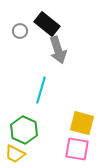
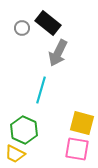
black rectangle: moved 1 px right, 1 px up
gray circle: moved 2 px right, 3 px up
gray arrow: moved 3 px down; rotated 44 degrees clockwise
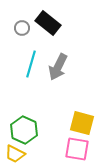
gray arrow: moved 14 px down
cyan line: moved 10 px left, 26 px up
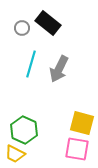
gray arrow: moved 1 px right, 2 px down
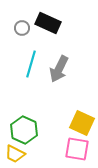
black rectangle: rotated 15 degrees counterclockwise
yellow square: rotated 10 degrees clockwise
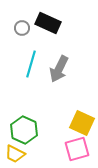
pink square: rotated 25 degrees counterclockwise
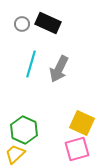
gray circle: moved 4 px up
yellow trapezoid: rotated 110 degrees clockwise
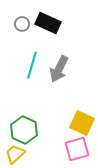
cyan line: moved 1 px right, 1 px down
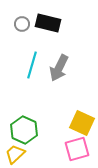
black rectangle: rotated 10 degrees counterclockwise
gray arrow: moved 1 px up
